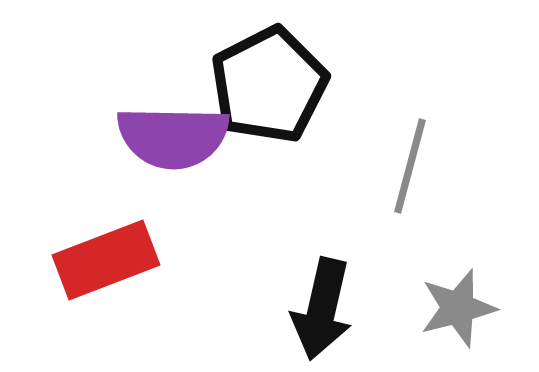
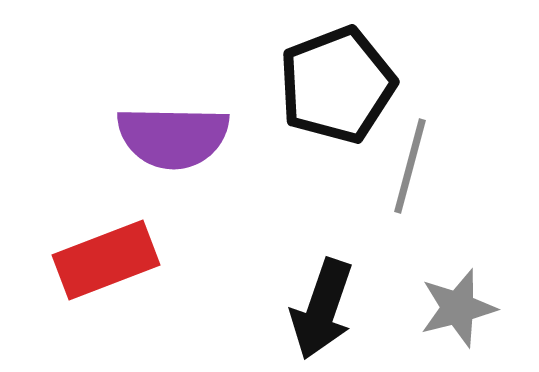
black pentagon: moved 68 px right; rotated 6 degrees clockwise
black arrow: rotated 6 degrees clockwise
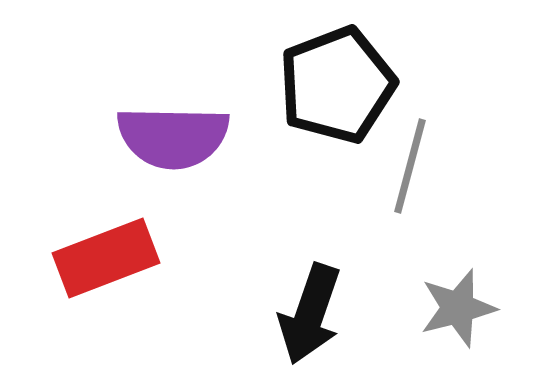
red rectangle: moved 2 px up
black arrow: moved 12 px left, 5 px down
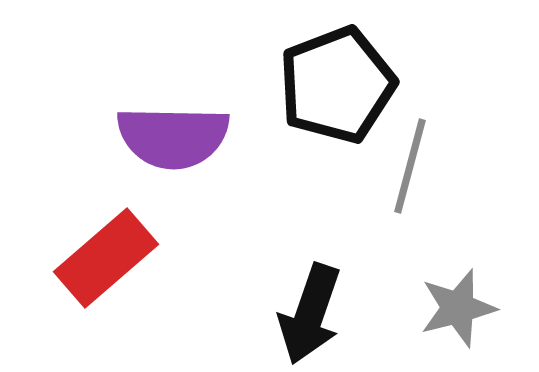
red rectangle: rotated 20 degrees counterclockwise
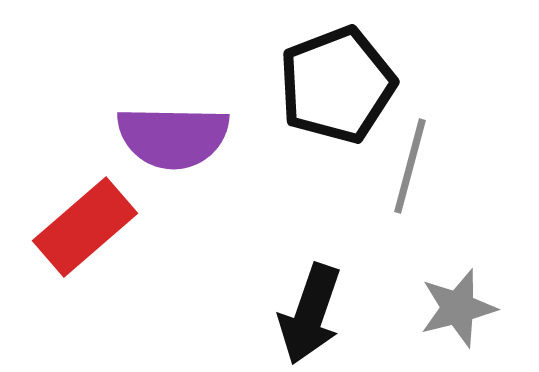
red rectangle: moved 21 px left, 31 px up
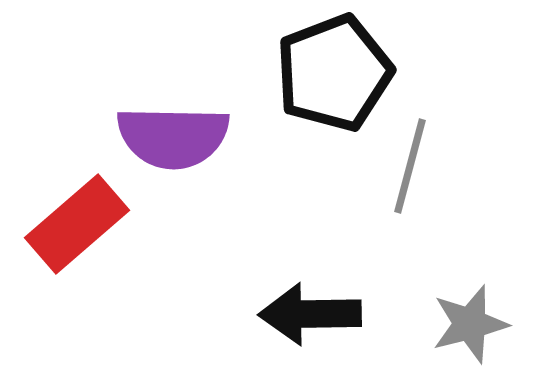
black pentagon: moved 3 px left, 12 px up
red rectangle: moved 8 px left, 3 px up
gray star: moved 12 px right, 16 px down
black arrow: rotated 70 degrees clockwise
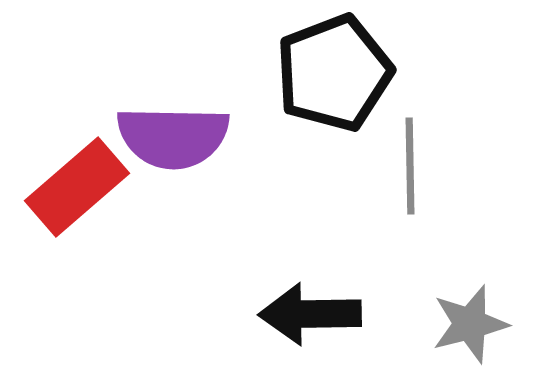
gray line: rotated 16 degrees counterclockwise
red rectangle: moved 37 px up
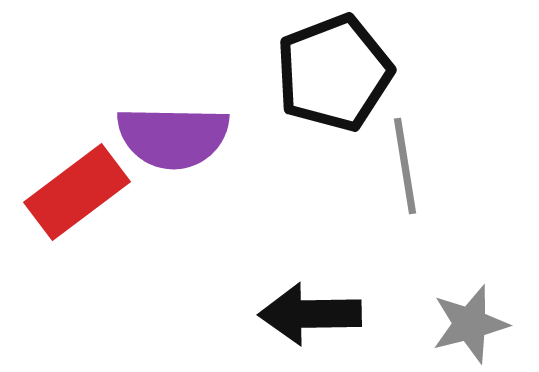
gray line: moved 5 px left; rotated 8 degrees counterclockwise
red rectangle: moved 5 px down; rotated 4 degrees clockwise
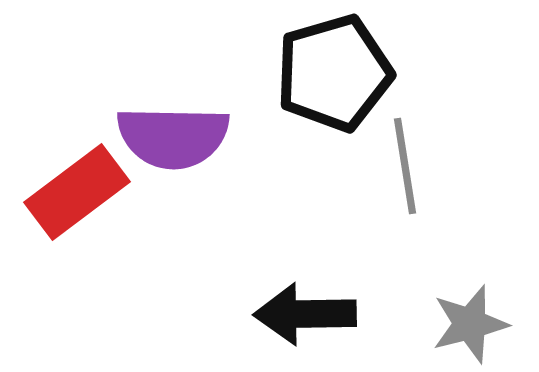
black pentagon: rotated 5 degrees clockwise
black arrow: moved 5 px left
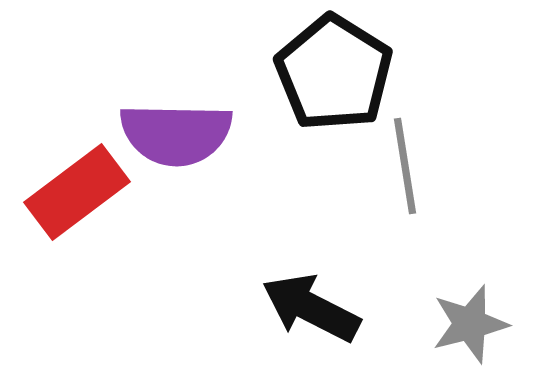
black pentagon: rotated 24 degrees counterclockwise
purple semicircle: moved 3 px right, 3 px up
black arrow: moved 6 px right, 6 px up; rotated 28 degrees clockwise
